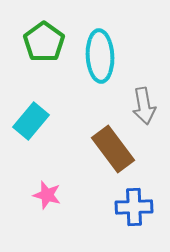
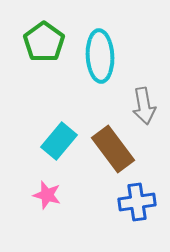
cyan rectangle: moved 28 px right, 20 px down
blue cross: moved 3 px right, 5 px up; rotated 6 degrees counterclockwise
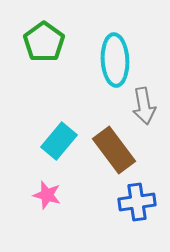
cyan ellipse: moved 15 px right, 4 px down
brown rectangle: moved 1 px right, 1 px down
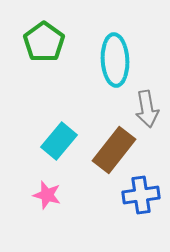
gray arrow: moved 3 px right, 3 px down
brown rectangle: rotated 75 degrees clockwise
blue cross: moved 4 px right, 7 px up
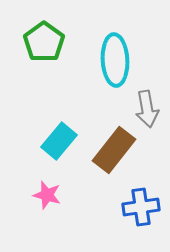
blue cross: moved 12 px down
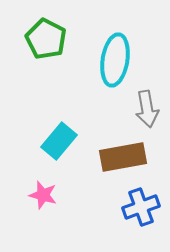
green pentagon: moved 2 px right, 3 px up; rotated 9 degrees counterclockwise
cyan ellipse: rotated 12 degrees clockwise
brown rectangle: moved 9 px right, 7 px down; rotated 42 degrees clockwise
pink star: moved 4 px left
blue cross: rotated 12 degrees counterclockwise
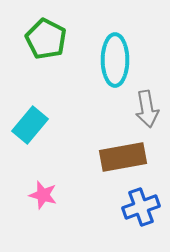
cyan ellipse: rotated 9 degrees counterclockwise
cyan rectangle: moved 29 px left, 16 px up
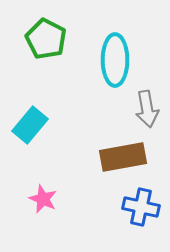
pink star: moved 4 px down; rotated 8 degrees clockwise
blue cross: rotated 33 degrees clockwise
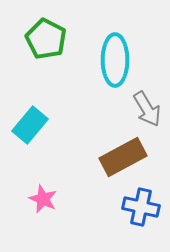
gray arrow: rotated 21 degrees counterclockwise
brown rectangle: rotated 18 degrees counterclockwise
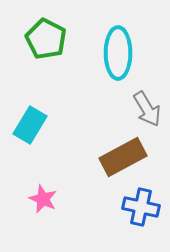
cyan ellipse: moved 3 px right, 7 px up
cyan rectangle: rotated 9 degrees counterclockwise
